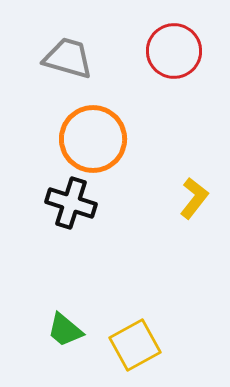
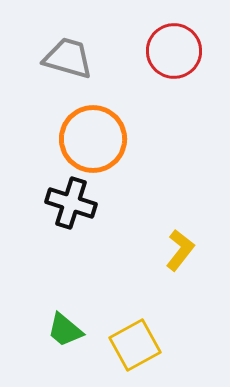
yellow L-shape: moved 14 px left, 52 px down
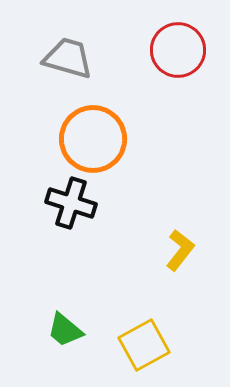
red circle: moved 4 px right, 1 px up
yellow square: moved 9 px right
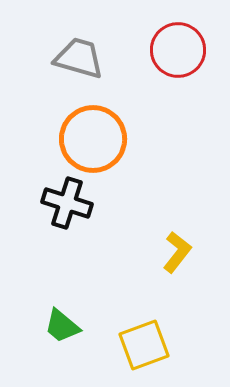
gray trapezoid: moved 11 px right
black cross: moved 4 px left
yellow L-shape: moved 3 px left, 2 px down
green trapezoid: moved 3 px left, 4 px up
yellow square: rotated 9 degrees clockwise
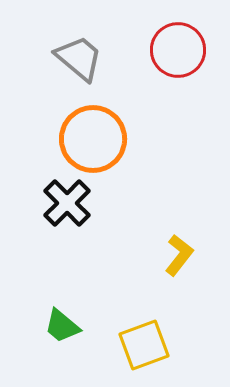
gray trapezoid: rotated 24 degrees clockwise
black cross: rotated 27 degrees clockwise
yellow L-shape: moved 2 px right, 3 px down
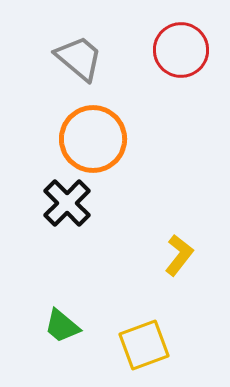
red circle: moved 3 px right
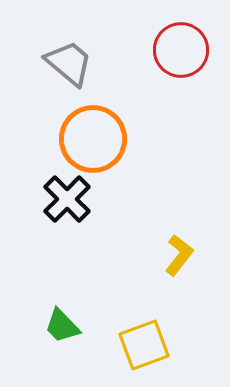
gray trapezoid: moved 10 px left, 5 px down
black cross: moved 4 px up
green trapezoid: rotated 6 degrees clockwise
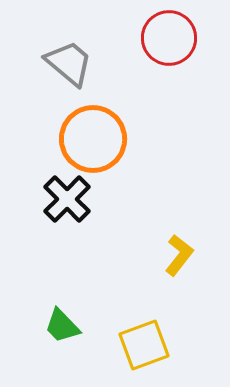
red circle: moved 12 px left, 12 px up
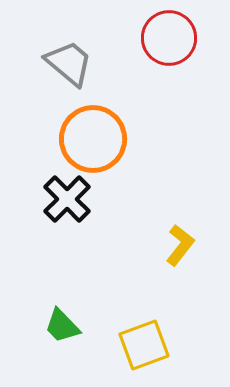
yellow L-shape: moved 1 px right, 10 px up
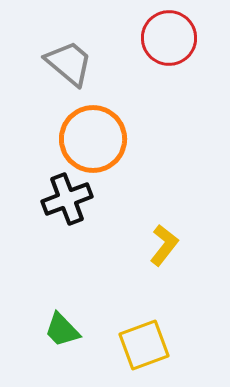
black cross: rotated 24 degrees clockwise
yellow L-shape: moved 16 px left
green trapezoid: moved 4 px down
